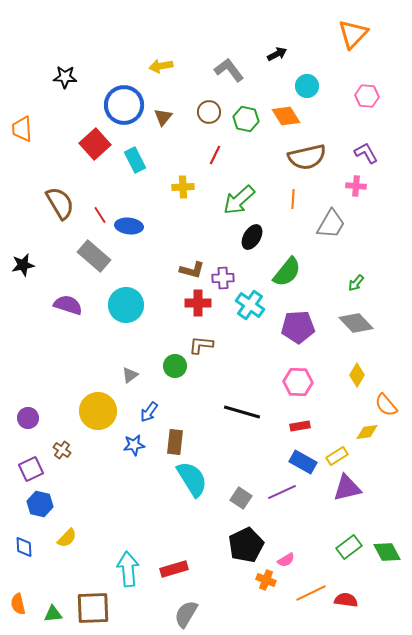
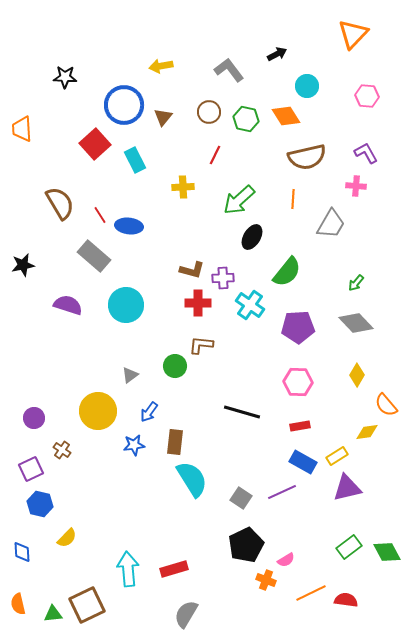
purple circle at (28, 418): moved 6 px right
blue diamond at (24, 547): moved 2 px left, 5 px down
brown square at (93, 608): moved 6 px left, 3 px up; rotated 24 degrees counterclockwise
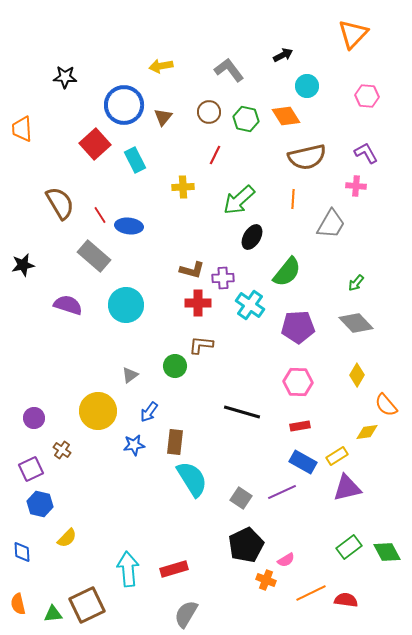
black arrow at (277, 54): moved 6 px right, 1 px down
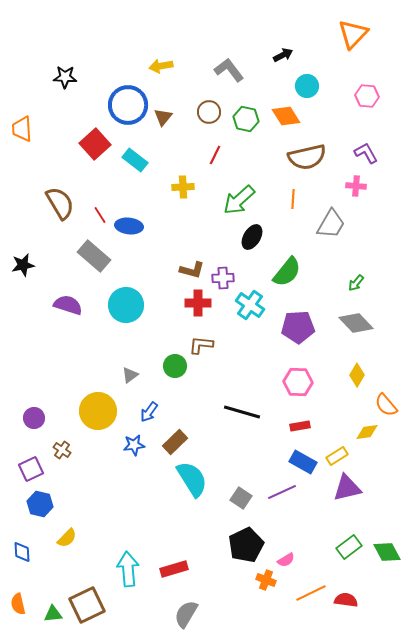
blue circle at (124, 105): moved 4 px right
cyan rectangle at (135, 160): rotated 25 degrees counterclockwise
brown rectangle at (175, 442): rotated 40 degrees clockwise
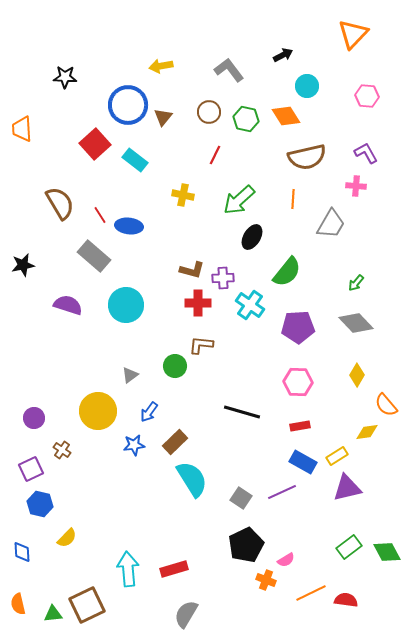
yellow cross at (183, 187): moved 8 px down; rotated 15 degrees clockwise
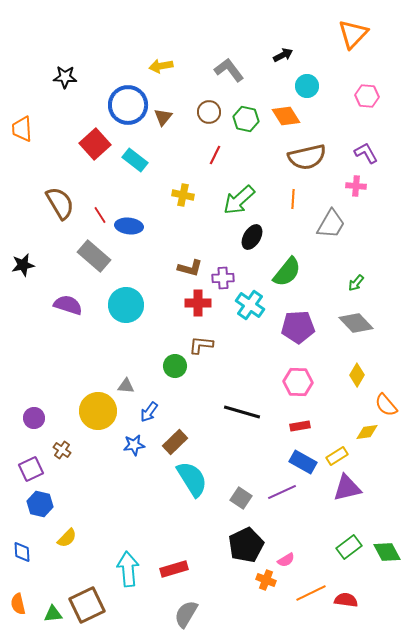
brown L-shape at (192, 270): moved 2 px left, 2 px up
gray triangle at (130, 375): moved 4 px left, 11 px down; rotated 42 degrees clockwise
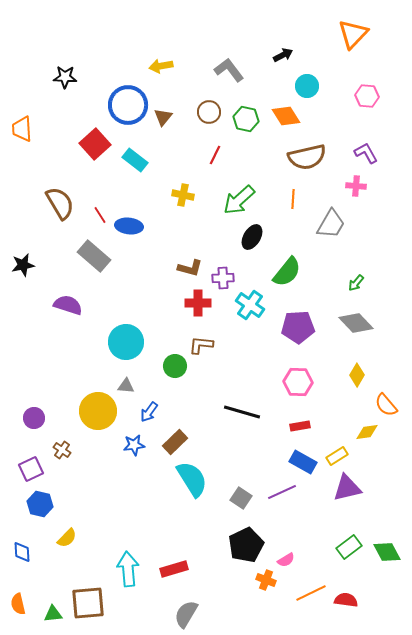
cyan circle at (126, 305): moved 37 px down
brown square at (87, 605): moved 1 px right, 2 px up; rotated 21 degrees clockwise
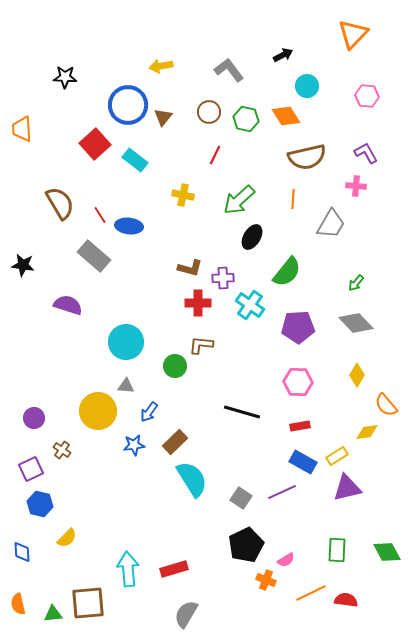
black star at (23, 265): rotated 20 degrees clockwise
green rectangle at (349, 547): moved 12 px left, 3 px down; rotated 50 degrees counterclockwise
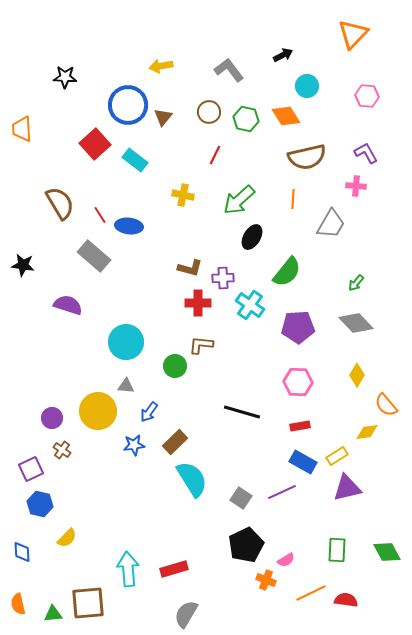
purple circle at (34, 418): moved 18 px right
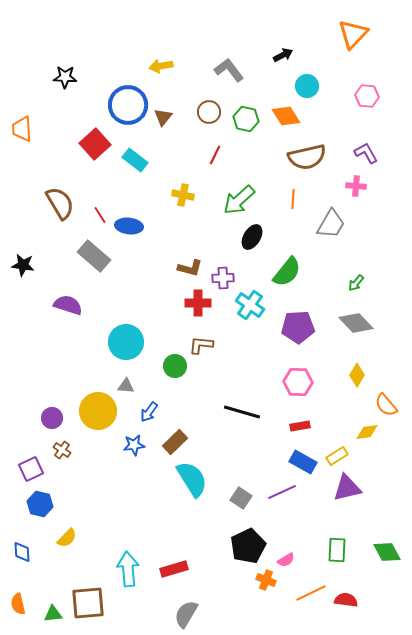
black pentagon at (246, 545): moved 2 px right, 1 px down
